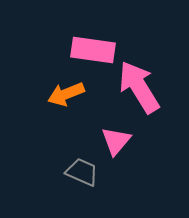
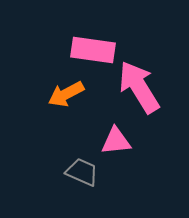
orange arrow: rotated 6 degrees counterclockwise
pink triangle: rotated 44 degrees clockwise
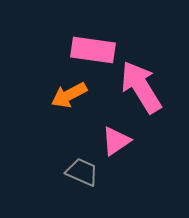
pink arrow: moved 2 px right
orange arrow: moved 3 px right, 1 px down
pink triangle: rotated 28 degrees counterclockwise
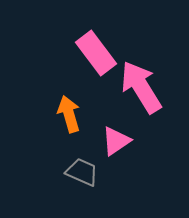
pink rectangle: moved 3 px right, 3 px down; rotated 45 degrees clockwise
orange arrow: moved 19 px down; rotated 102 degrees clockwise
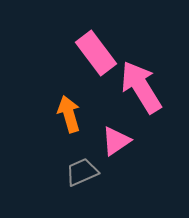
gray trapezoid: rotated 48 degrees counterclockwise
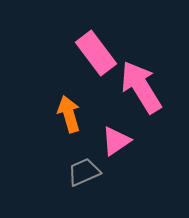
gray trapezoid: moved 2 px right
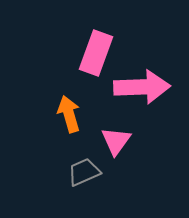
pink rectangle: rotated 57 degrees clockwise
pink arrow: moved 1 px right; rotated 120 degrees clockwise
pink triangle: rotated 20 degrees counterclockwise
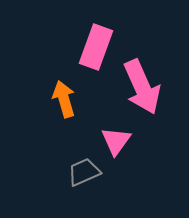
pink rectangle: moved 6 px up
pink arrow: rotated 68 degrees clockwise
orange arrow: moved 5 px left, 15 px up
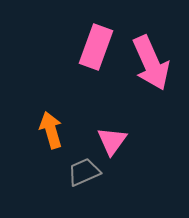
pink arrow: moved 9 px right, 24 px up
orange arrow: moved 13 px left, 31 px down
pink triangle: moved 4 px left
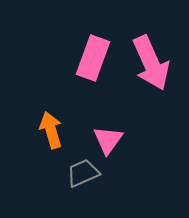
pink rectangle: moved 3 px left, 11 px down
pink triangle: moved 4 px left, 1 px up
gray trapezoid: moved 1 px left, 1 px down
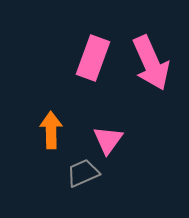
orange arrow: rotated 15 degrees clockwise
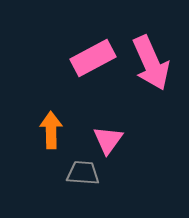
pink rectangle: rotated 42 degrees clockwise
gray trapezoid: rotated 28 degrees clockwise
